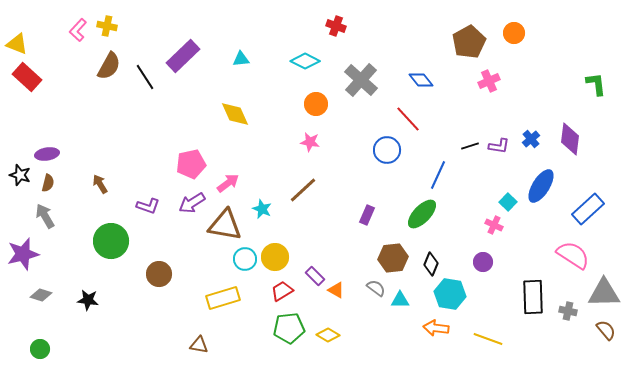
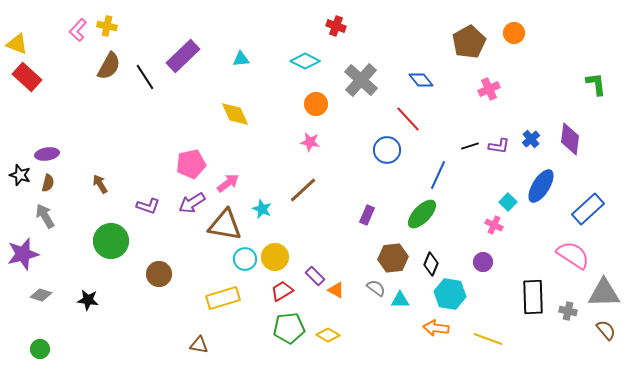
pink cross at (489, 81): moved 8 px down
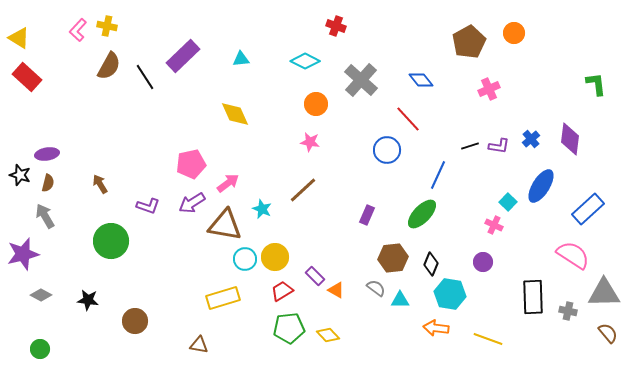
yellow triangle at (17, 44): moved 2 px right, 6 px up; rotated 10 degrees clockwise
brown circle at (159, 274): moved 24 px left, 47 px down
gray diamond at (41, 295): rotated 10 degrees clockwise
brown semicircle at (606, 330): moved 2 px right, 3 px down
yellow diamond at (328, 335): rotated 15 degrees clockwise
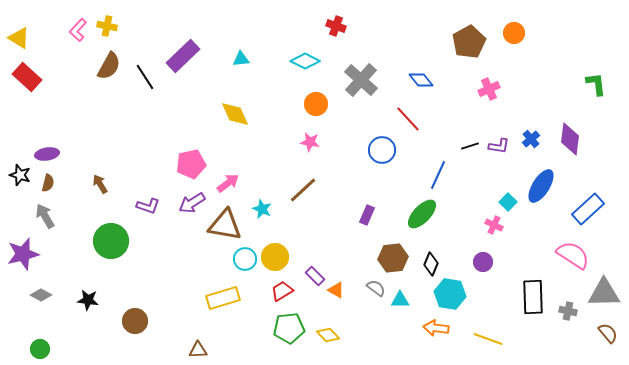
blue circle at (387, 150): moved 5 px left
brown triangle at (199, 345): moved 1 px left, 5 px down; rotated 12 degrees counterclockwise
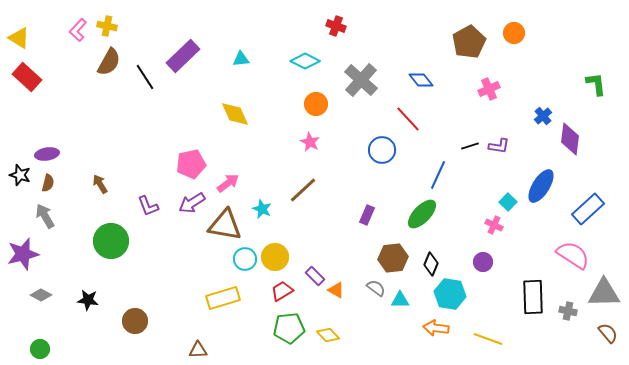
brown semicircle at (109, 66): moved 4 px up
blue cross at (531, 139): moved 12 px right, 23 px up
pink star at (310, 142): rotated 18 degrees clockwise
purple L-shape at (148, 206): rotated 50 degrees clockwise
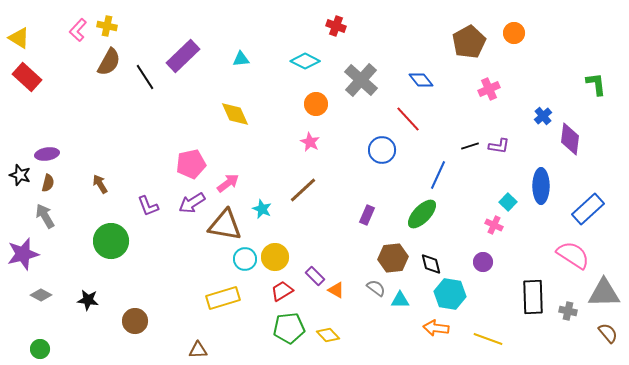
blue ellipse at (541, 186): rotated 32 degrees counterclockwise
black diamond at (431, 264): rotated 35 degrees counterclockwise
